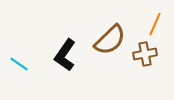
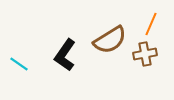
orange line: moved 4 px left
brown semicircle: rotated 12 degrees clockwise
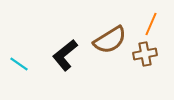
black L-shape: rotated 16 degrees clockwise
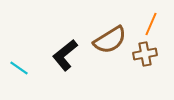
cyan line: moved 4 px down
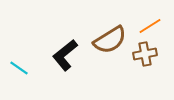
orange line: moved 1 px left, 2 px down; rotated 35 degrees clockwise
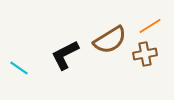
black L-shape: rotated 12 degrees clockwise
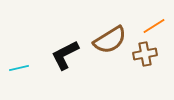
orange line: moved 4 px right
cyan line: rotated 48 degrees counterclockwise
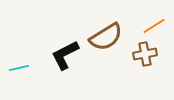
brown semicircle: moved 4 px left, 3 px up
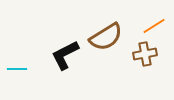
cyan line: moved 2 px left, 1 px down; rotated 12 degrees clockwise
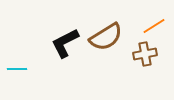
black L-shape: moved 12 px up
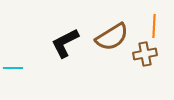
orange line: rotated 55 degrees counterclockwise
brown semicircle: moved 6 px right
cyan line: moved 4 px left, 1 px up
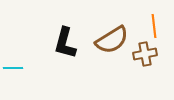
orange line: rotated 10 degrees counterclockwise
brown semicircle: moved 3 px down
black L-shape: rotated 48 degrees counterclockwise
